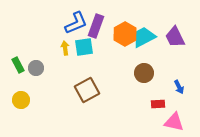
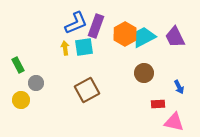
gray circle: moved 15 px down
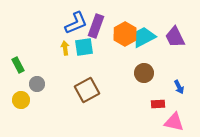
gray circle: moved 1 px right, 1 px down
